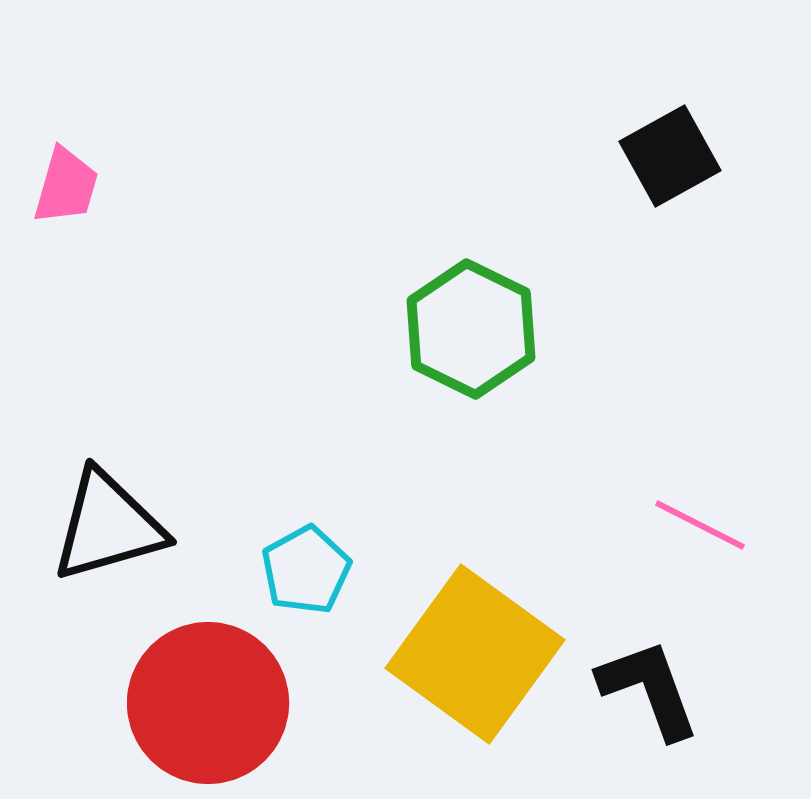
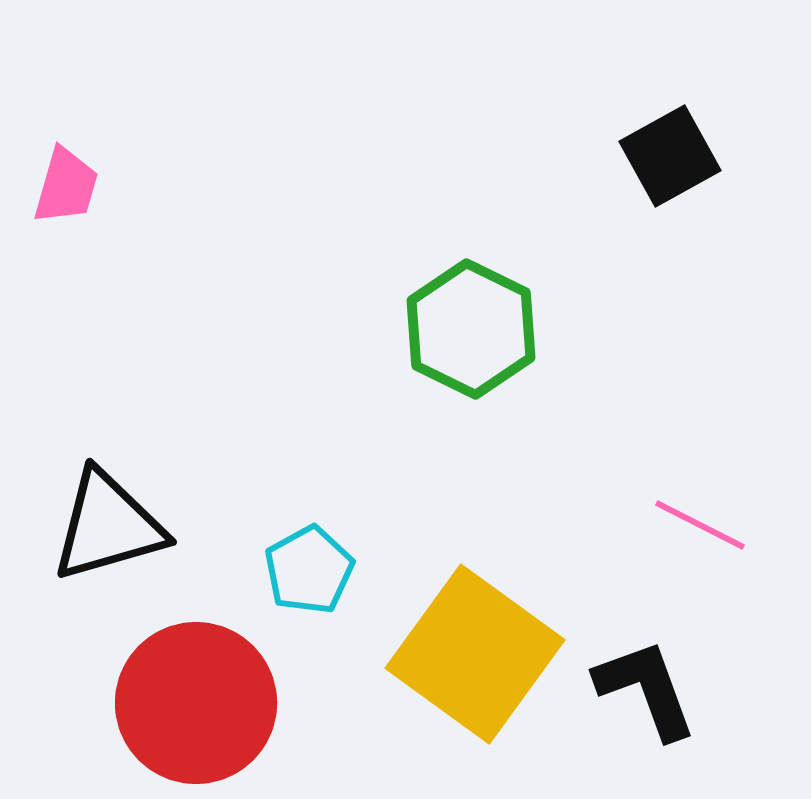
cyan pentagon: moved 3 px right
black L-shape: moved 3 px left
red circle: moved 12 px left
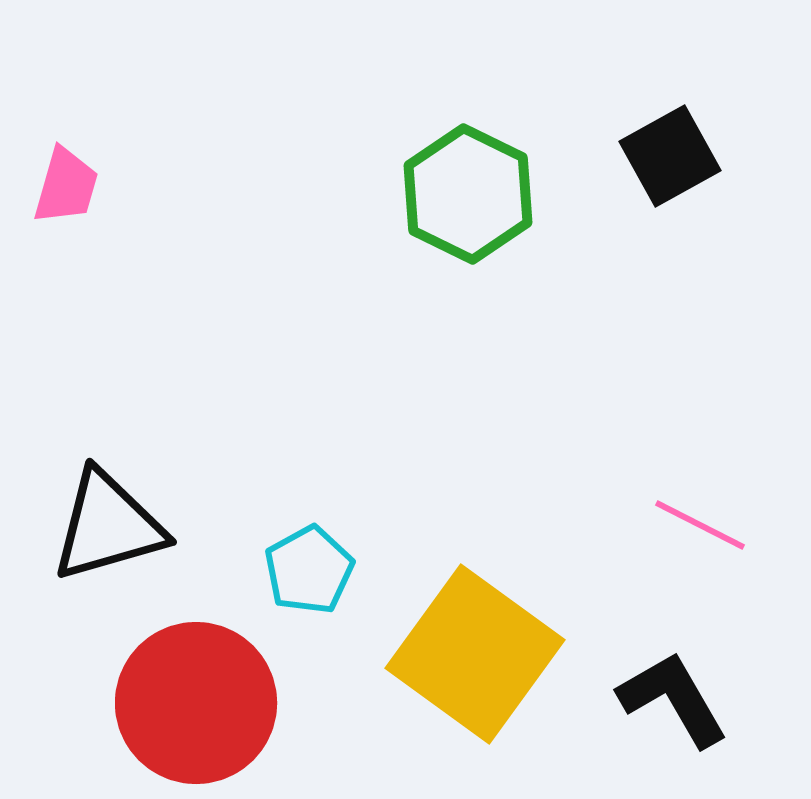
green hexagon: moved 3 px left, 135 px up
black L-shape: moved 27 px right, 10 px down; rotated 10 degrees counterclockwise
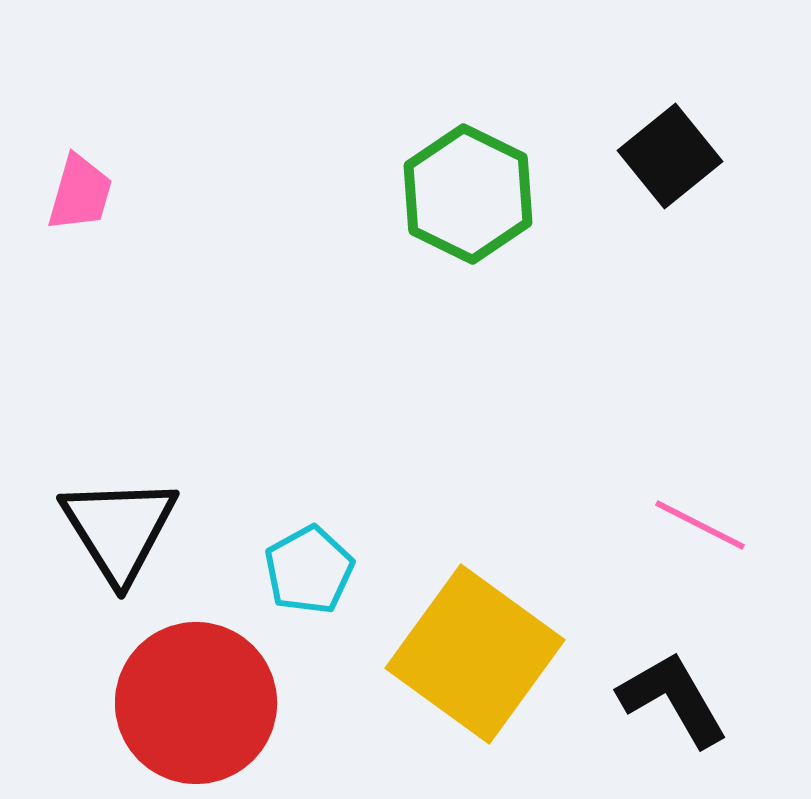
black square: rotated 10 degrees counterclockwise
pink trapezoid: moved 14 px right, 7 px down
black triangle: moved 11 px right, 3 px down; rotated 46 degrees counterclockwise
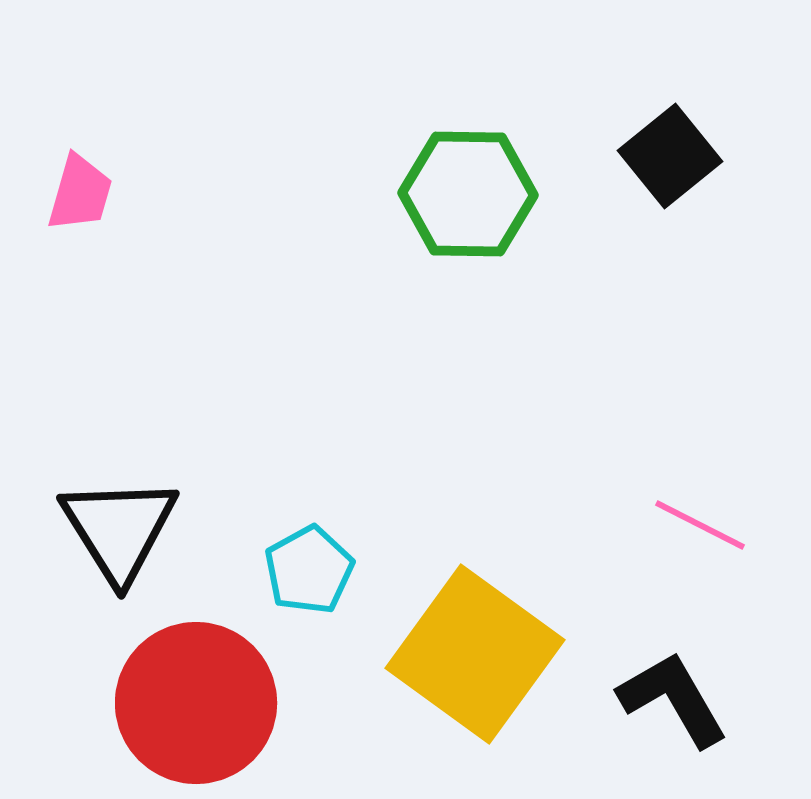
green hexagon: rotated 25 degrees counterclockwise
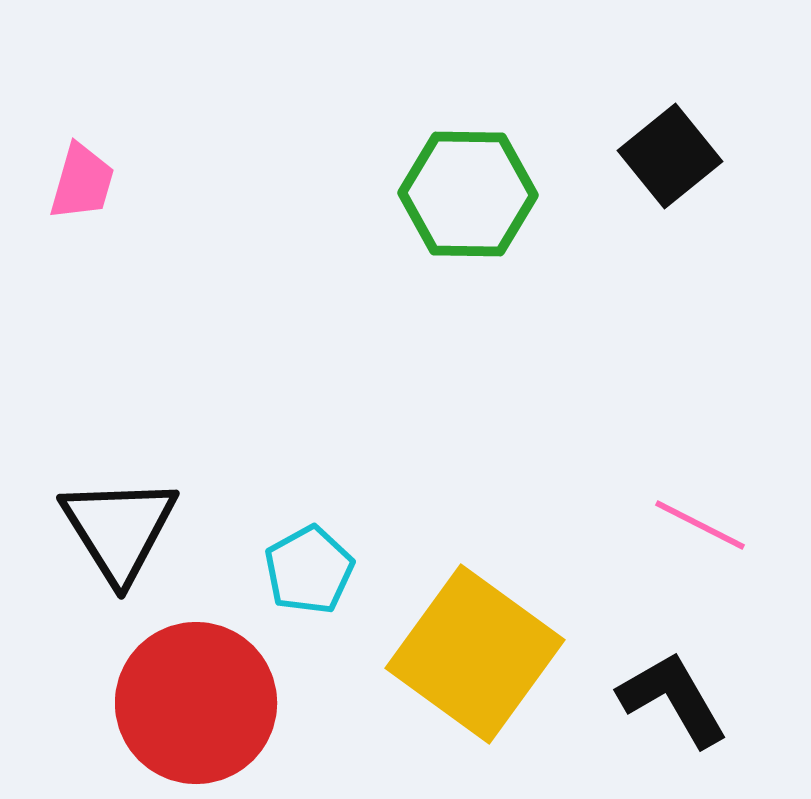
pink trapezoid: moved 2 px right, 11 px up
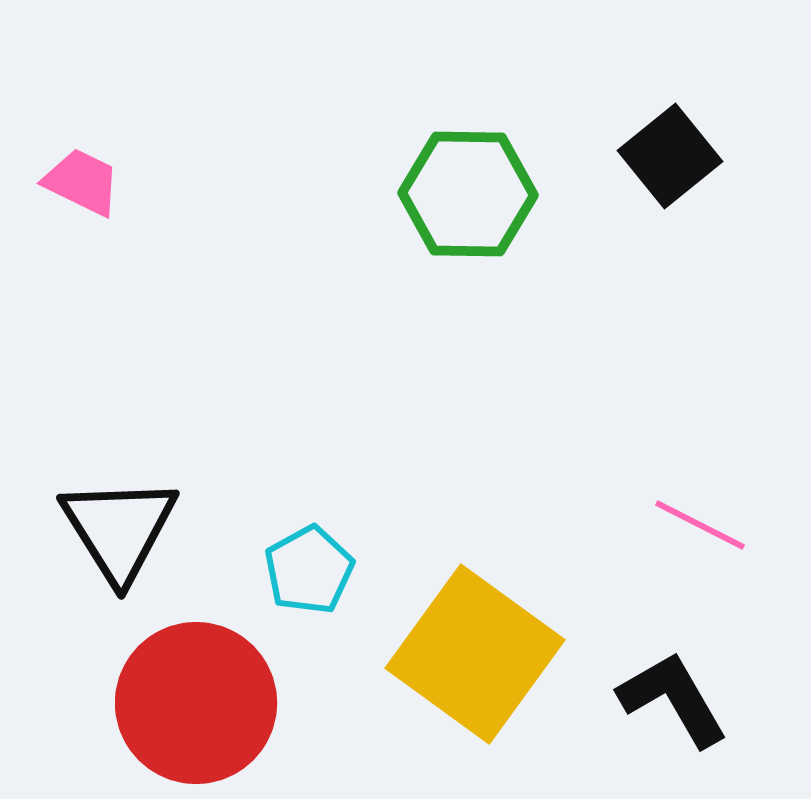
pink trapezoid: rotated 80 degrees counterclockwise
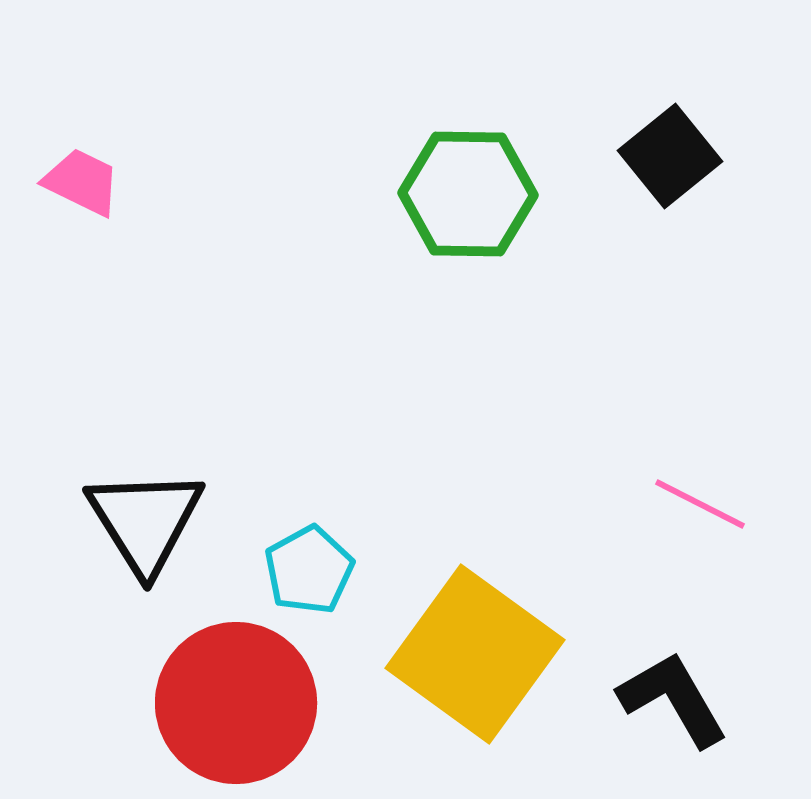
pink line: moved 21 px up
black triangle: moved 26 px right, 8 px up
red circle: moved 40 px right
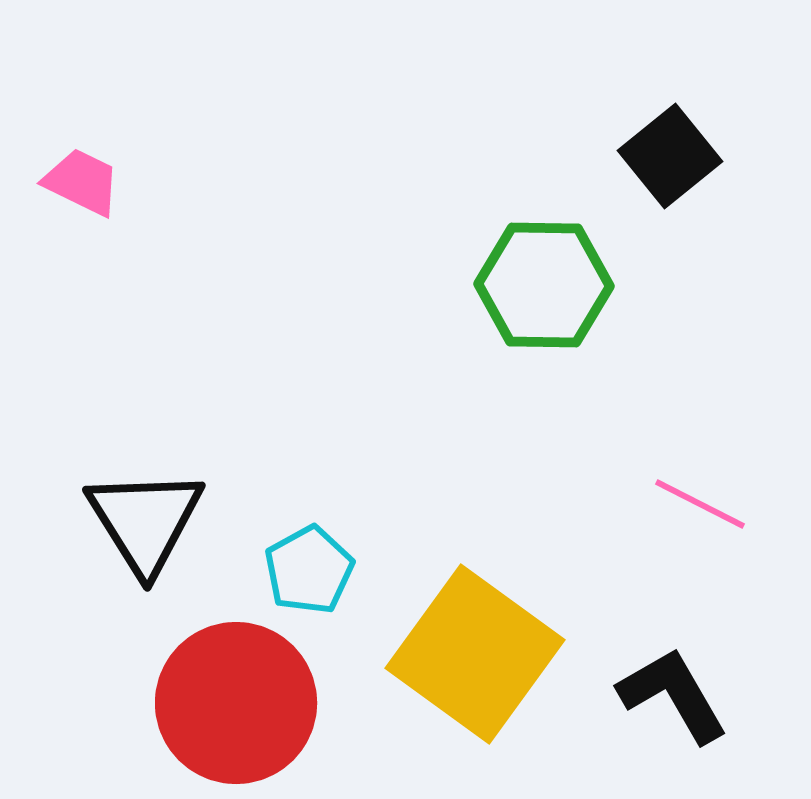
green hexagon: moved 76 px right, 91 px down
black L-shape: moved 4 px up
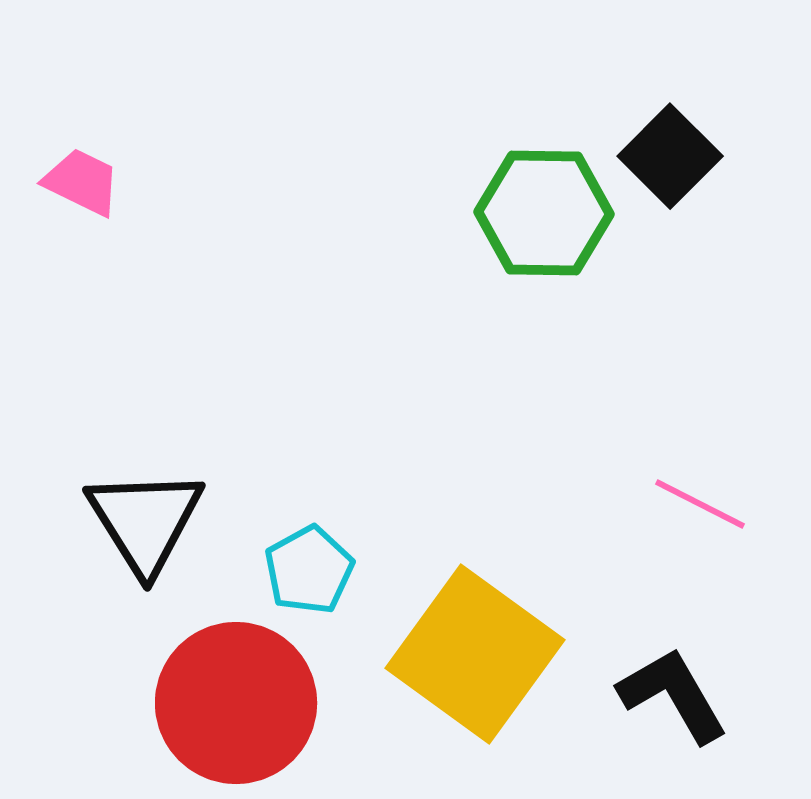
black square: rotated 6 degrees counterclockwise
green hexagon: moved 72 px up
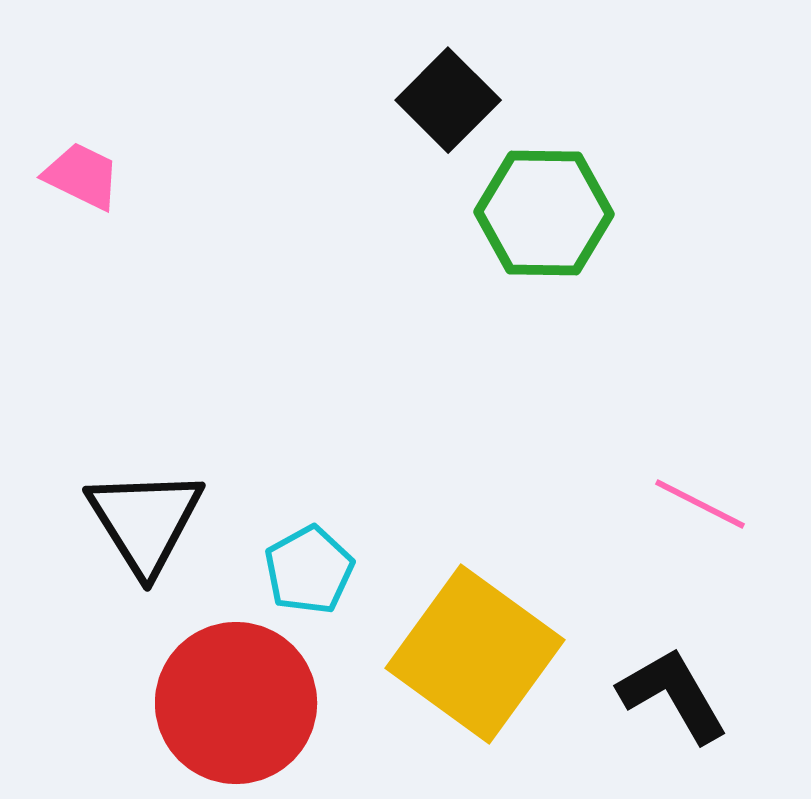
black square: moved 222 px left, 56 px up
pink trapezoid: moved 6 px up
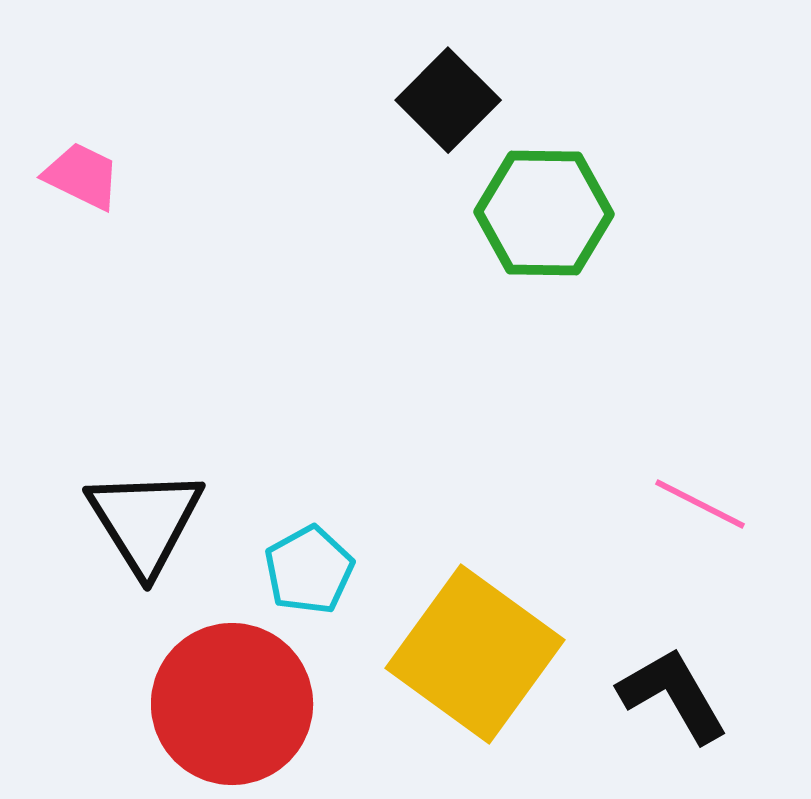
red circle: moved 4 px left, 1 px down
